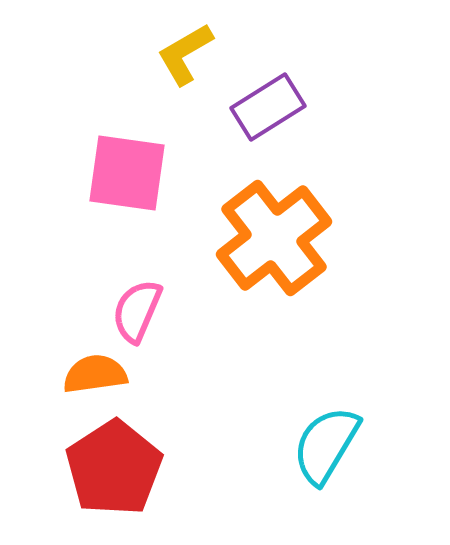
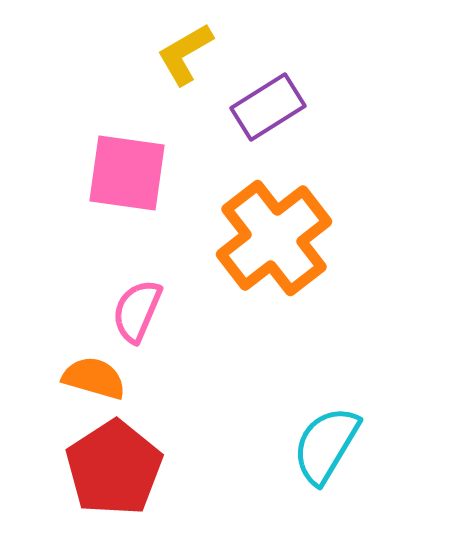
orange semicircle: moved 1 px left, 4 px down; rotated 24 degrees clockwise
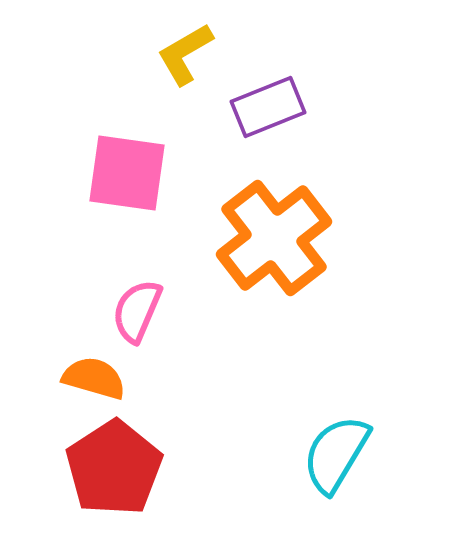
purple rectangle: rotated 10 degrees clockwise
cyan semicircle: moved 10 px right, 9 px down
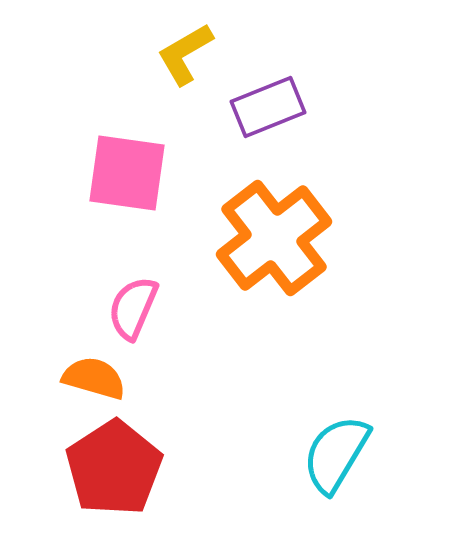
pink semicircle: moved 4 px left, 3 px up
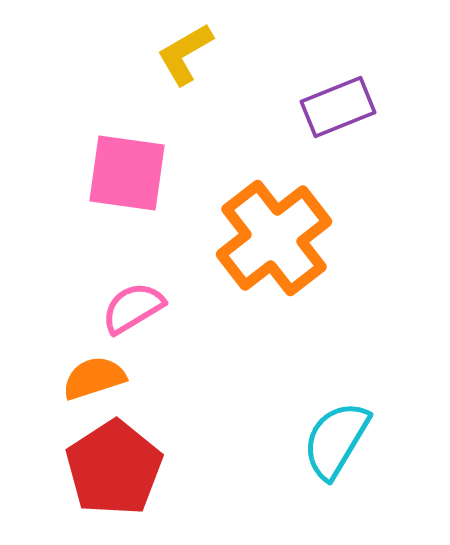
purple rectangle: moved 70 px right
pink semicircle: rotated 36 degrees clockwise
orange semicircle: rotated 34 degrees counterclockwise
cyan semicircle: moved 14 px up
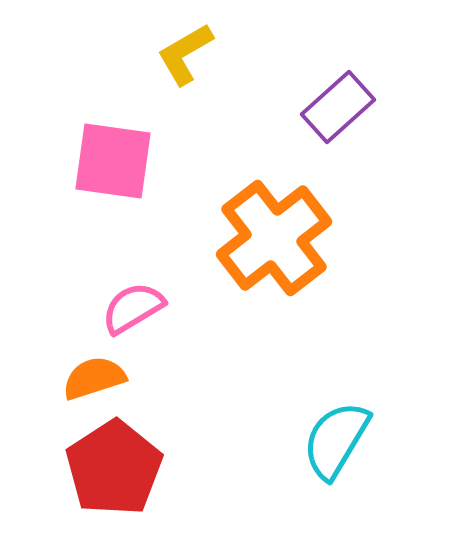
purple rectangle: rotated 20 degrees counterclockwise
pink square: moved 14 px left, 12 px up
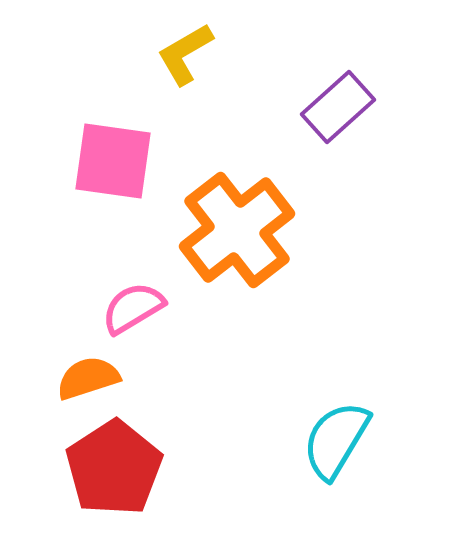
orange cross: moved 37 px left, 8 px up
orange semicircle: moved 6 px left
